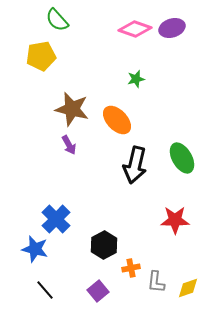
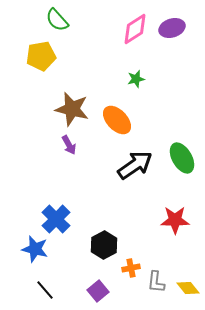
pink diamond: rotated 52 degrees counterclockwise
black arrow: rotated 138 degrees counterclockwise
yellow diamond: rotated 70 degrees clockwise
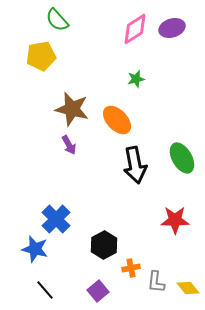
black arrow: rotated 114 degrees clockwise
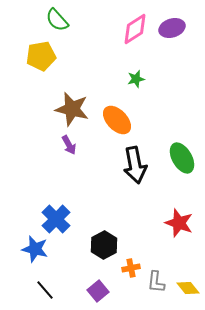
red star: moved 4 px right, 3 px down; rotated 20 degrees clockwise
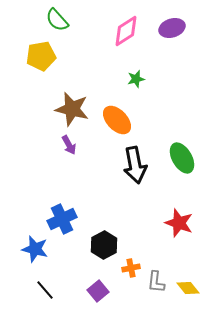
pink diamond: moved 9 px left, 2 px down
blue cross: moved 6 px right; rotated 20 degrees clockwise
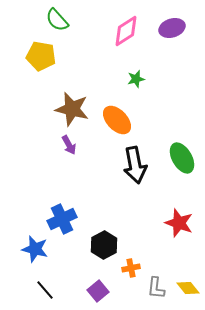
yellow pentagon: rotated 20 degrees clockwise
gray L-shape: moved 6 px down
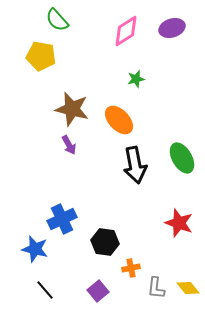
orange ellipse: moved 2 px right
black hexagon: moved 1 px right, 3 px up; rotated 24 degrees counterclockwise
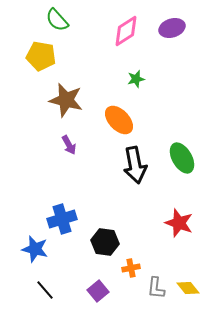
brown star: moved 6 px left, 9 px up
blue cross: rotated 8 degrees clockwise
